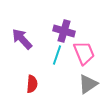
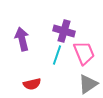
purple arrow: rotated 30 degrees clockwise
red semicircle: rotated 72 degrees clockwise
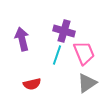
gray triangle: moved 1 px left, 1 px up
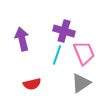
gray triangle: moved 6 px left
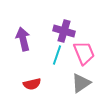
purple arrow: moved 1 px right
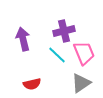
purple cross: rotated 30 degrees counterclockwise
cyan line: rotated 66 degrees counterclockwise
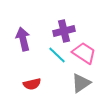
pink trapezoid: rotated 35 degrees counterclockwise
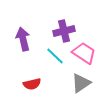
cyan line: moved 2 px left, 1 px down
